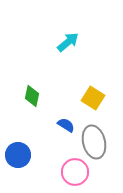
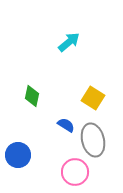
cyan arrow: moved 1 px right
gray ellipse: moved 1 px left, 2 px up
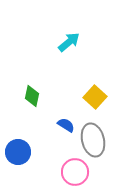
yellow square: moved 2 px right, 1 px up; rotated 10 degrees clockwise
blue circle: moved 3 px up
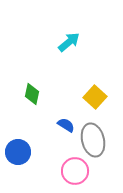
green diamond: moved 2 px up
pink circle: moved 1 px up
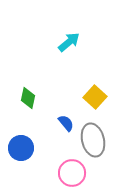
green diamond: moved 4 px left, 4 px down
blue semicircle: moved 2 px up; rotated 18 degrees clockwise
blue circle: moved 3 px right, 4 px up
pink circle: moved 3 px left, 2 px down
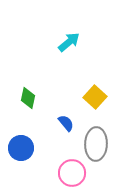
gray ellipse: moved 3 px right, 4 px down; rotated 16 degrees clockwise
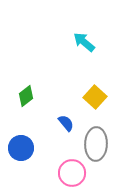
cyan arrow: moved 15 px right; rotated 100 degrees counterclockwise
green diamond: moved 2 px left, 2 px up; rotated 40 degrees clockwise
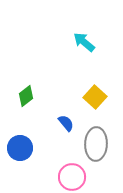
blue circle: moved 1 px left
pink circle: moved 4 px down
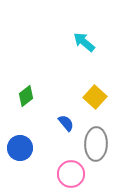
pink circle: moved 1 px left, 3 px up
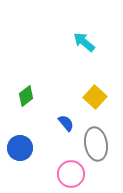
gray ellipse: rotated 12 degrees counterclockwise
